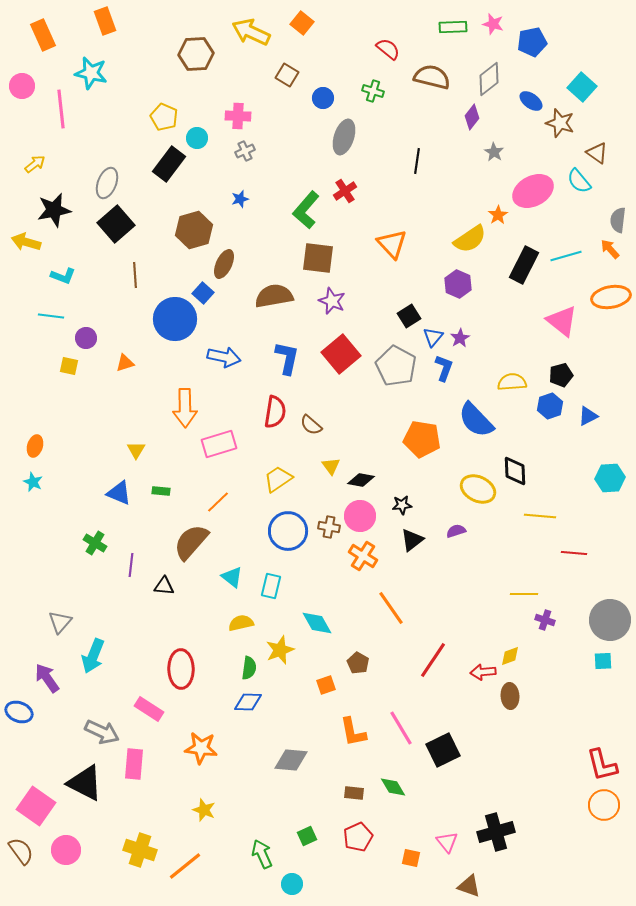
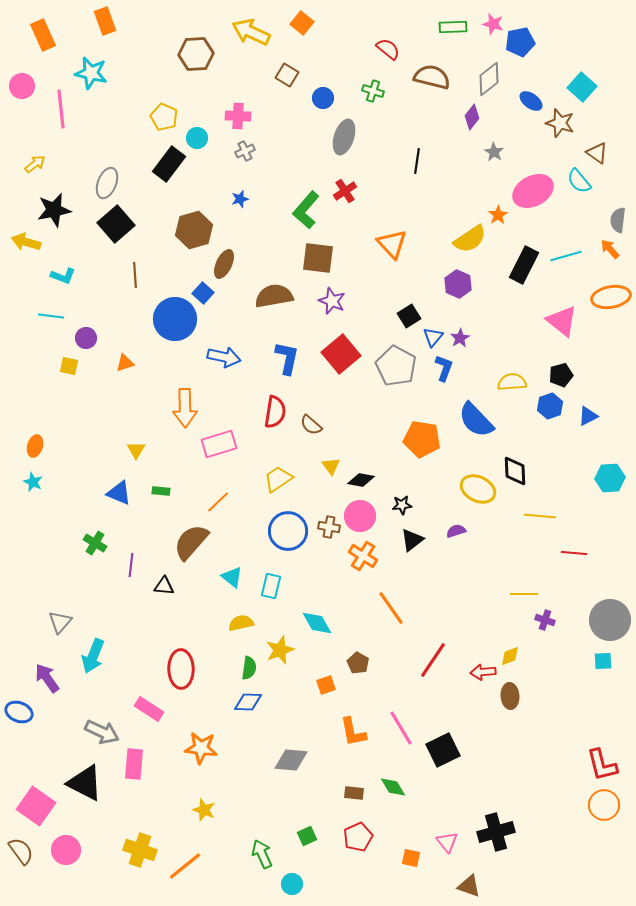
blue pentagon at (532, 42): moved 12 px left
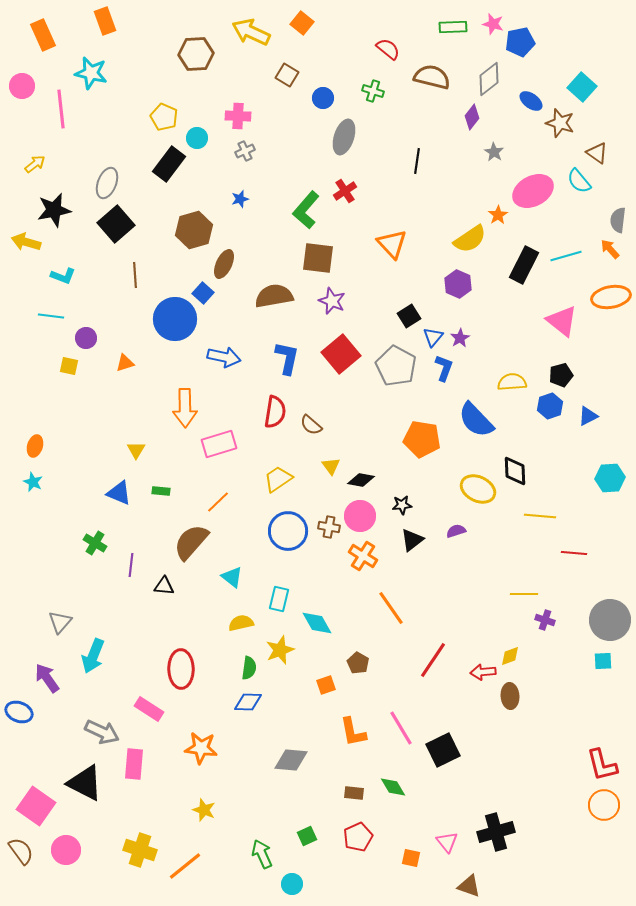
cyan rectangle at (271, 586): moved 8 px right, 13 px down
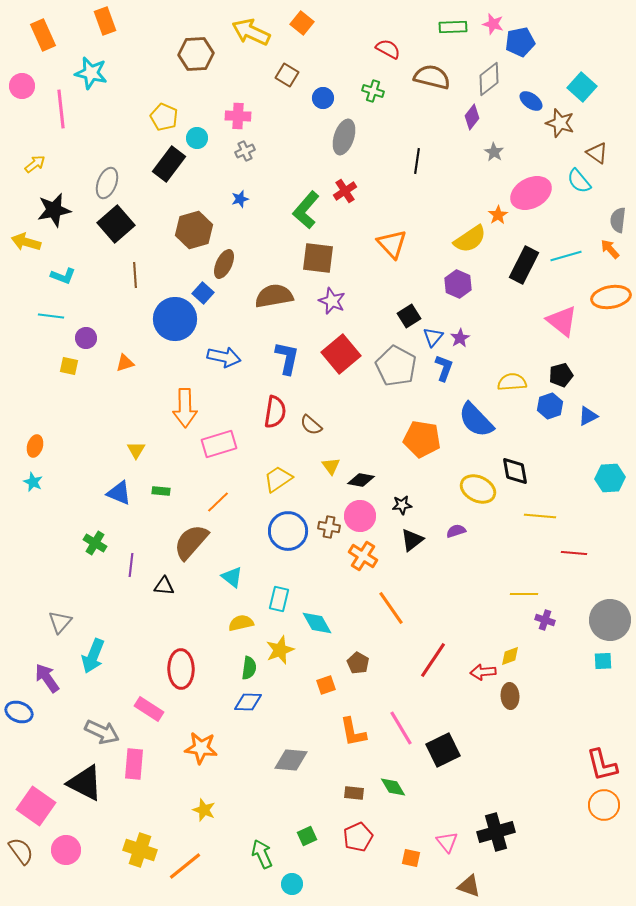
red semicircle at (388, 49): rotated 10 degrees counterclockwise
pink ellipse at (533, 191): moved 2 px left, 2 px down
black diamond at (515, 471): rotated 8 degrees counterclockwise
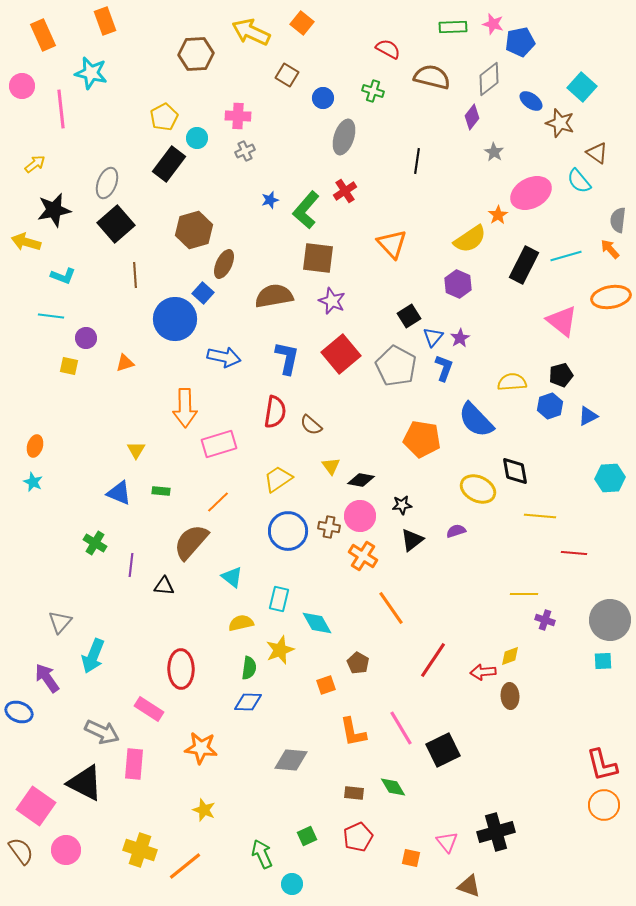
yellow pentagon at (164, 117): rotated 20 degrees clockwise
blue star at (240, 199): moved 30 px right, 1 px down
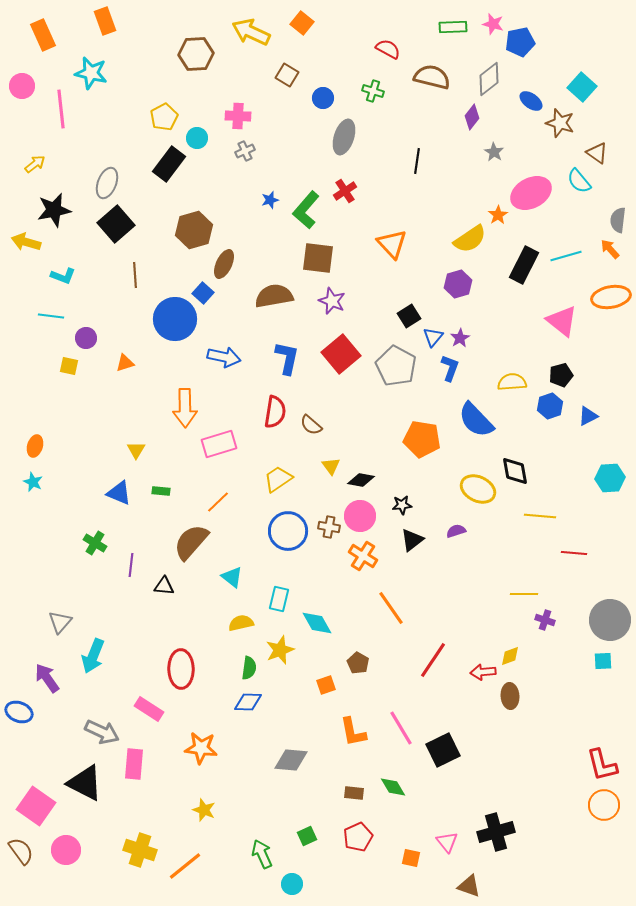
purple hexagon at (458, 284): rotated 20 degrees clockwise
blue L-shape at (444, 368): moved 6 px right
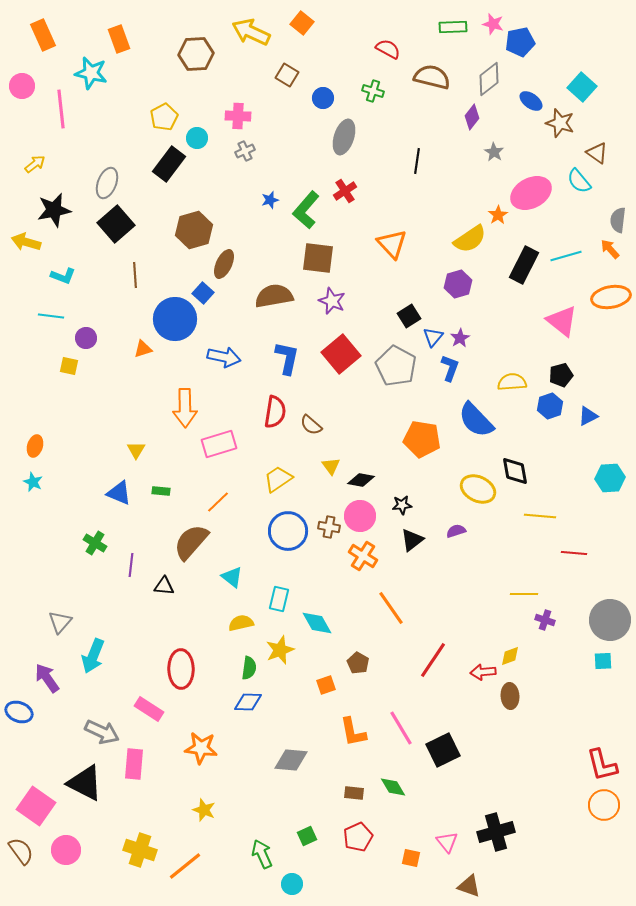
orange rectangle at (105, 21): moved 14 px right, 18 px down
orange triangle at (125, 363): moved 18 px right, 14 px up
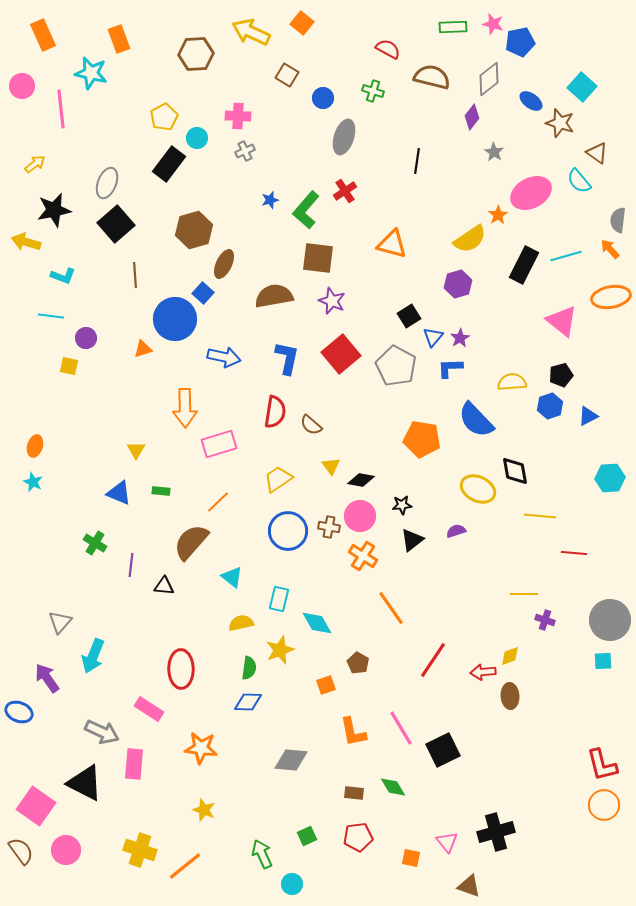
orange triangle at (392, 244): rotated 32 degrees counterclockwise
blue L-shape at (450, 368): rotated 112 degrees counterclockwise
red pentagon at (358, 837): rotated 16 degrees clockwise
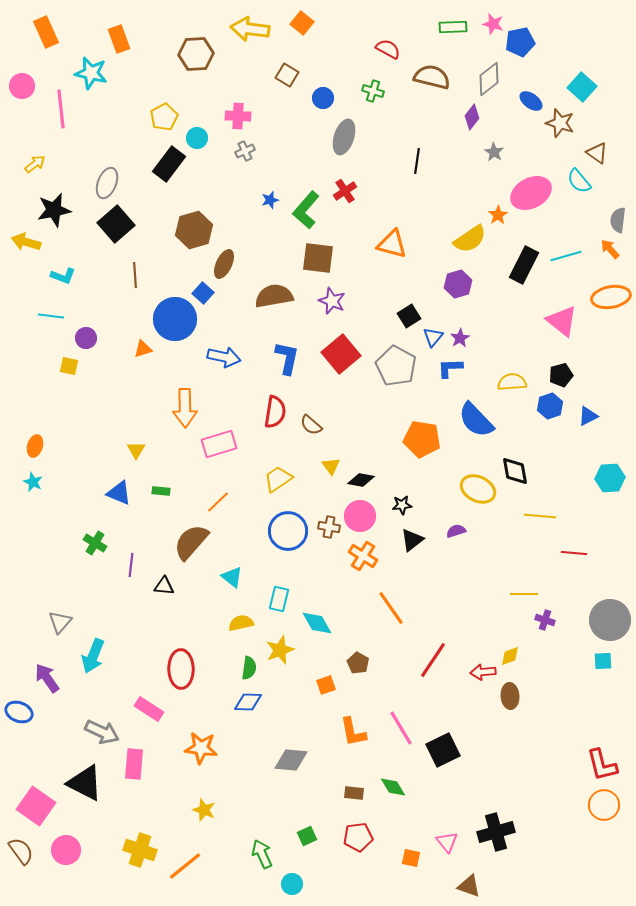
yellow arrow at (251, 32): moved 1 px left, 3 px up; rotated 18 degrees counterclockwise
orange rectangle at (43, 35): moved 3 px right, 3 px up
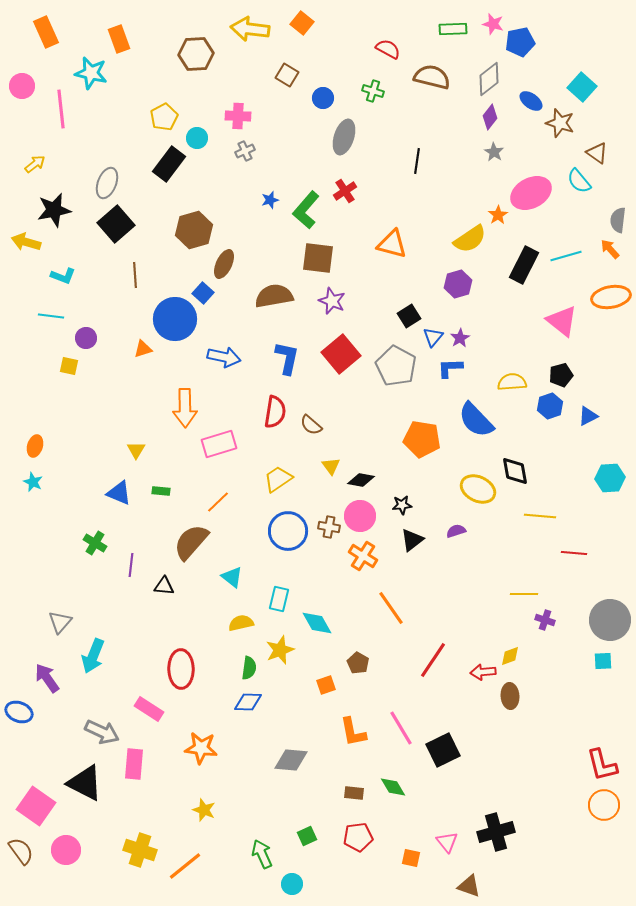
green rectangle at (453, 27): moved 2 px down
purple diamond at (472, 117): moved 18 px right
